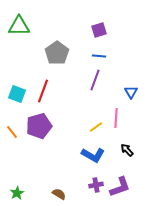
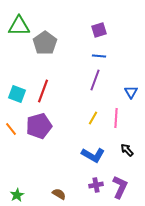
gray pentagon: moved 12 px left, 10 px up
yellow line: moved 3 px left, 9 px up; rotated 24 degrees counterclockwise
orange line: moved 1 px left, 3 px up
purple L-shape: rotated 45 degrees counterclockwise
green star: moved 2 px down
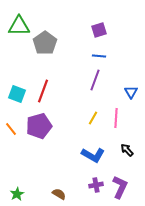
green star: moved 1 px up
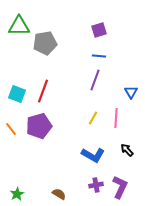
gray pentagon: rotated 25 degrees clockwise
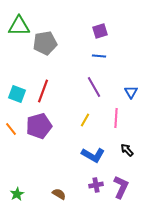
purple square: moved 1 px right, 1 px down
purple line: moved 1 px left, 7 px down; rotated 50 degrees counterclockwise
yellow line: moved 8 px left, 2 px down
purple L-shape: moved 1 px right
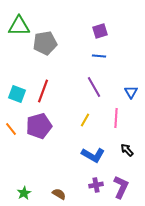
green star: moved 7 px right, 1 px up
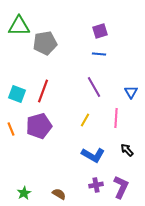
blue line: moved 2 px up
orange line: rotated 16 degrees clockwise
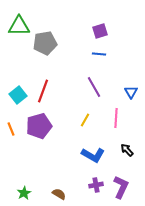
cyan square: moved 1 px right, 1 px down; rotated 30 degrees clockwise
